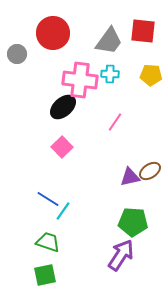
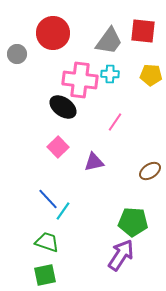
black ellipse: rotated 76 degrees clockwise
pink square: moved 4 px left
purple triangle: moved 36 px left, 15 px up
blue line: rotated 15 degrees clockwise
green trapezoid: moved 1 px left
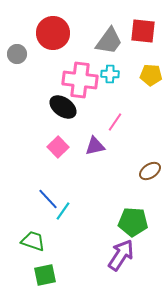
purple triangle: moved 1 px right, 16 px up
green trapezoid: moved 14 px left, 1 px up
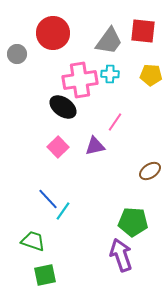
pink cross: rotated 16 degrees counterclockwise
purple arrow: rotated 52 degrees counterclockwise
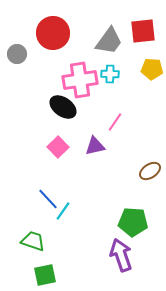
red square: rotated 12 degrees counterclockwise
yellow pentagon: moved 1 px right, 6 px up
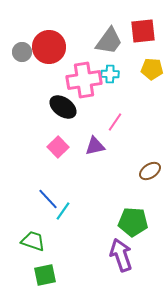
red circle: moved 4 px left, 14 px down
gray circle: moved 5 px right, 2 px up
pink cross: moved 4 px right
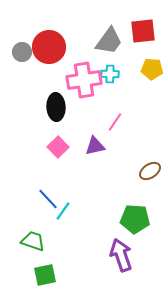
black ellipse: moved 7 px left; rotated 52 degrees clockwise
green pentagon: moved 2 px right, 3 px up
